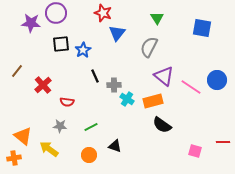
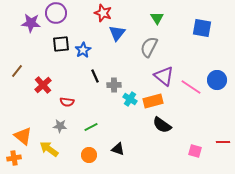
cyan cross: moved 3 px right
black triangle: moved 3 px right, 3 px down
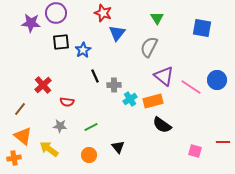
black square: moved 2 px up
brown line: moved 3 px right, 38 px down
cyan cross: rotated 24 degrees clockwise
black triangle: moved 2 px up; rotated 32 degrees clockwise
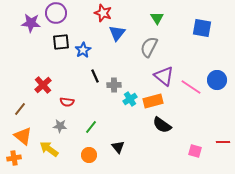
green line: rotated 24 degrees counterclockwise
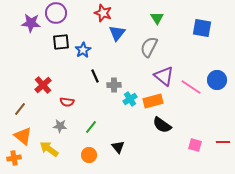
pink square: moved 6 px up
